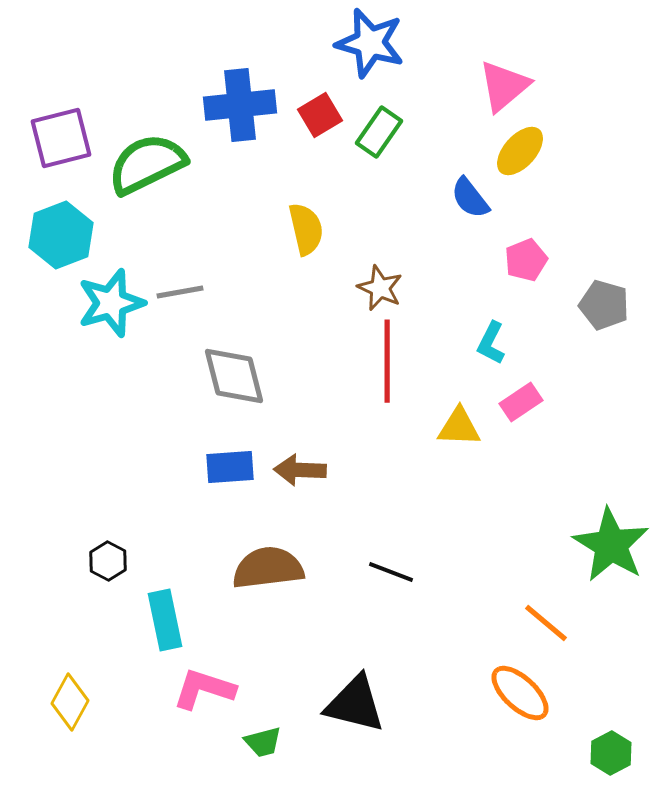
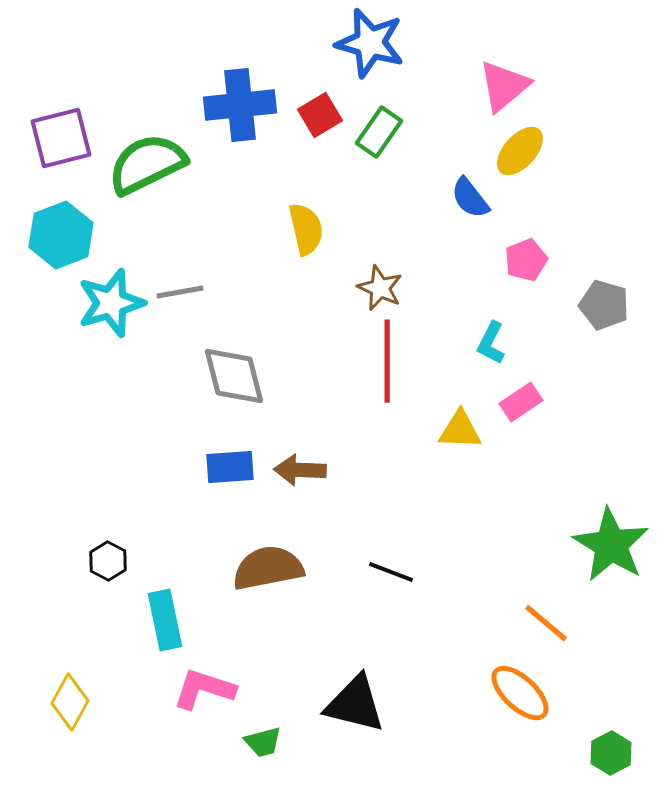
yellow triangle: moved 1 px right, 3 px down
brown semicircle: rotated 4 degrees counterclockwise
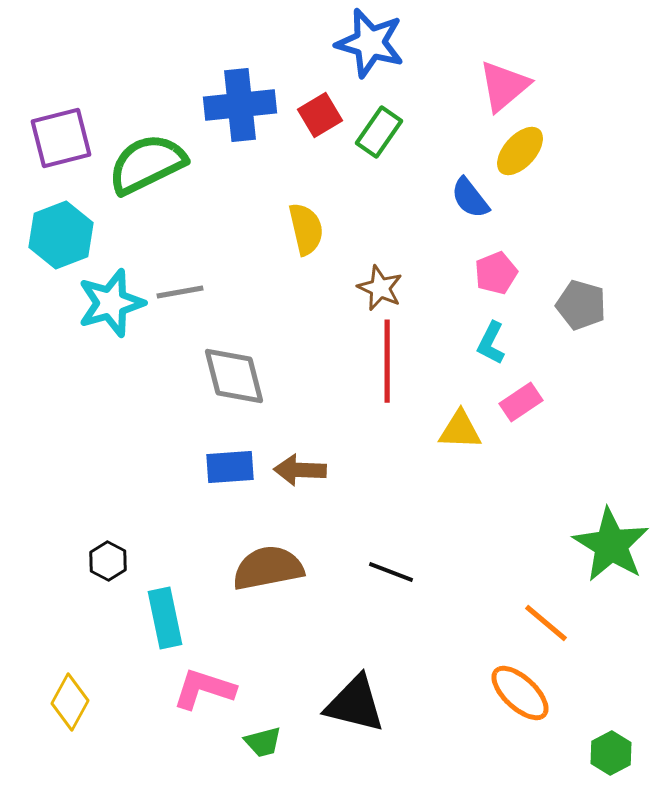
pink pentagon: moved 30 px left, 13 px down
gray pentagon: moved 23 px left
cyan rectangle: moved 2 px up
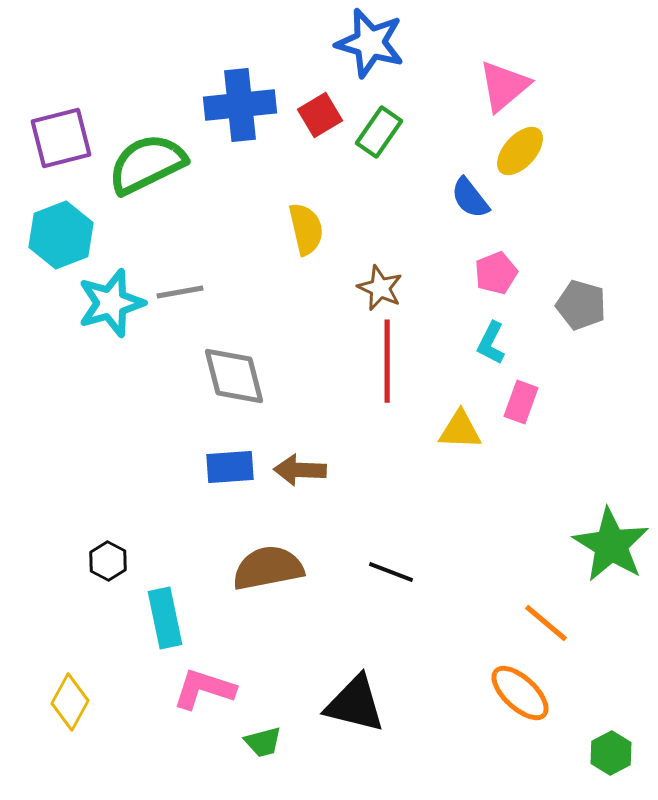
pink rectangle: rotated 36 degrees counterclockwise
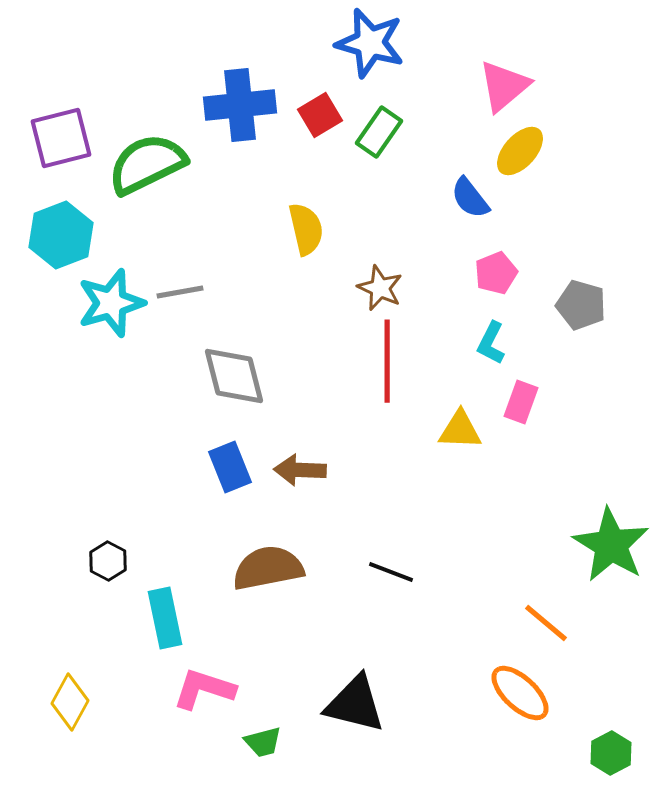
blue rectangle: rotated 72 degrees clockwise
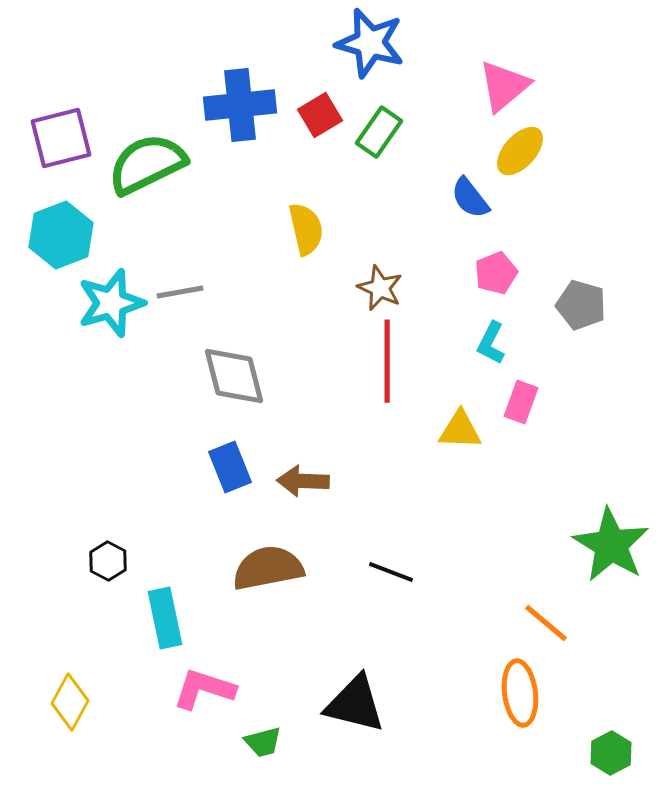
brown arrow: moved 3 px right, 11 px down
orange ellipse: rotated 40 degrees clockwise
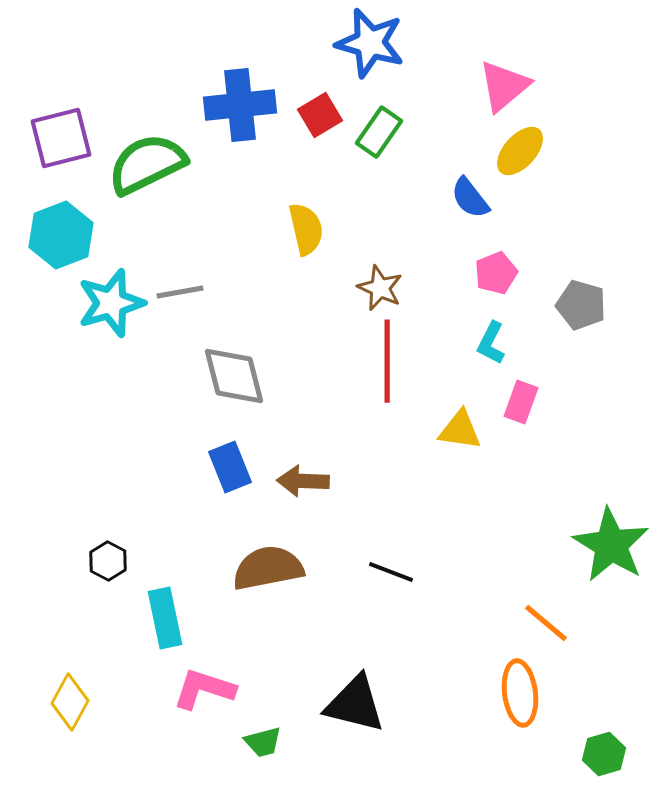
yellow triangle: rotated 6 degrees clockwise
green hexagon: moved 7 px left, 1 px down; rotated 12 degrees clockwise
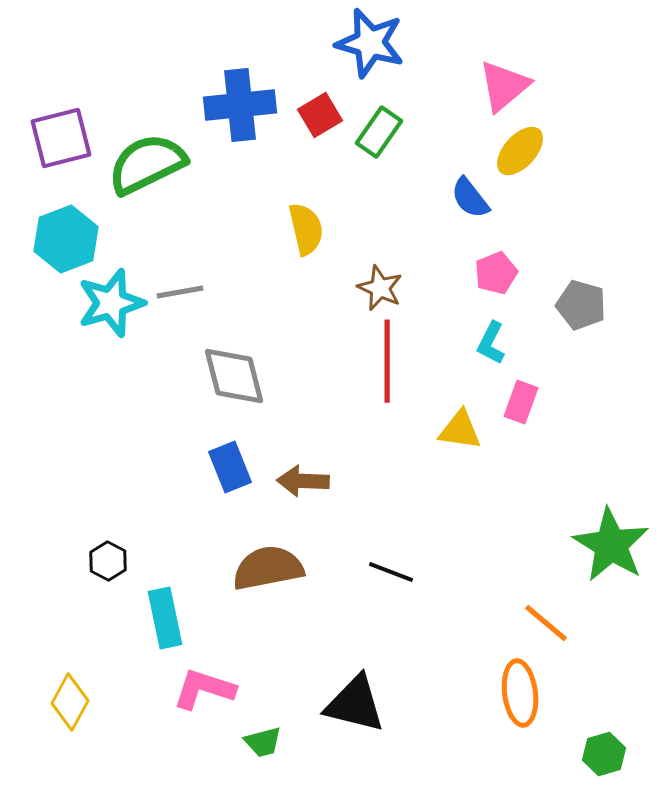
cyan hexagon: moved 5 px right, 4 px down
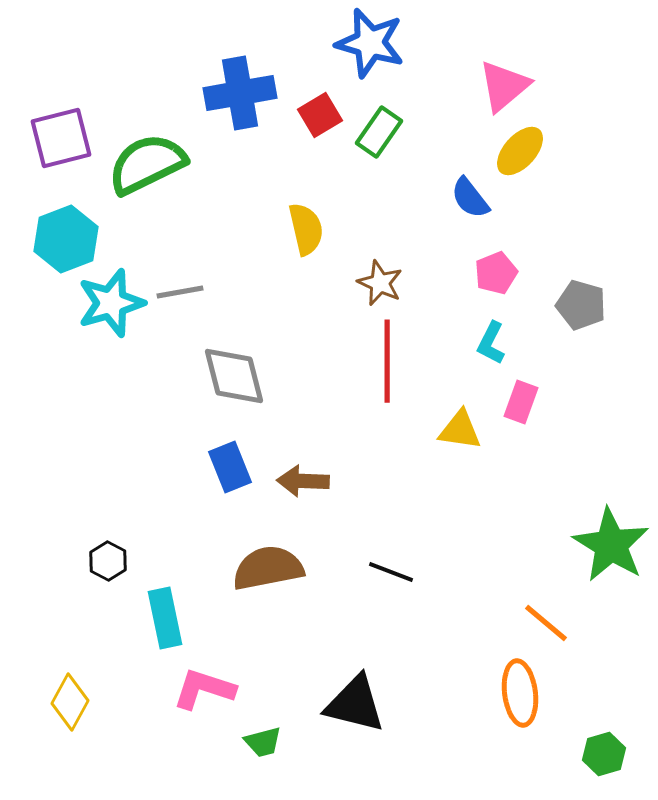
blue cross: moved 12 px up; rotated 4 degrees counterclockwise
brown star: moved 5 px up
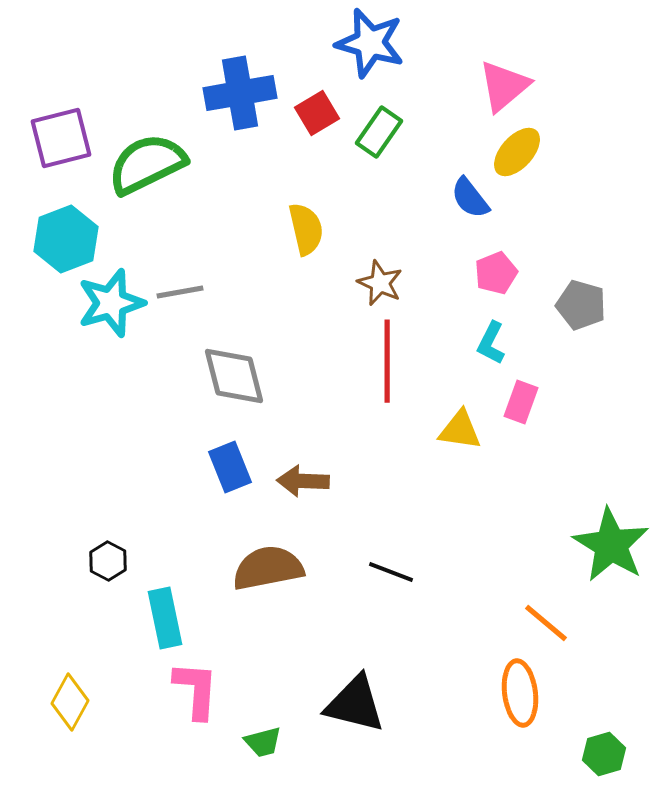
red square: moved 3 px left, 2 px up
yellow ellipse: moved 3 px left, 1 px down
pink L-shape: moved 8 px left, 1 px down; rotated 76 degrees clockwise
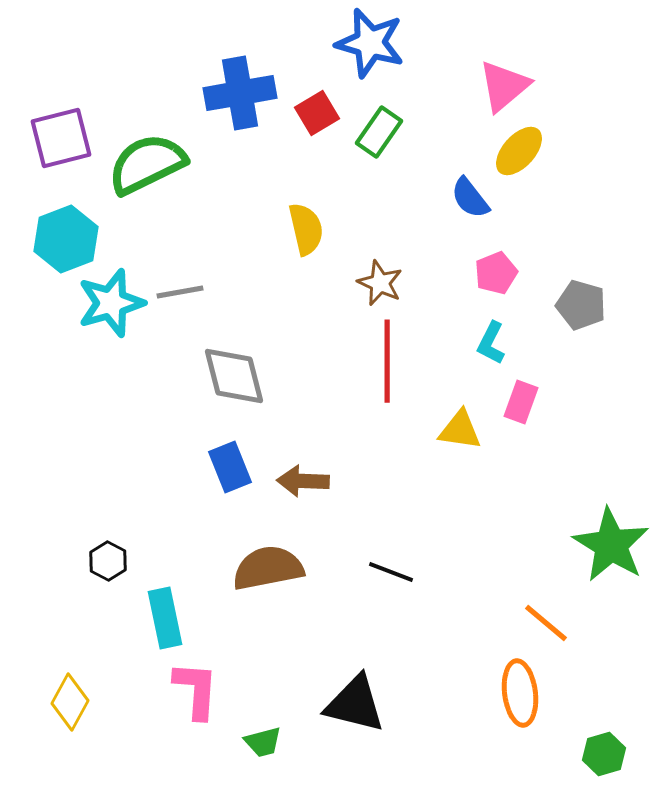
yellow ellipse: moved 2 px right, 1 px up
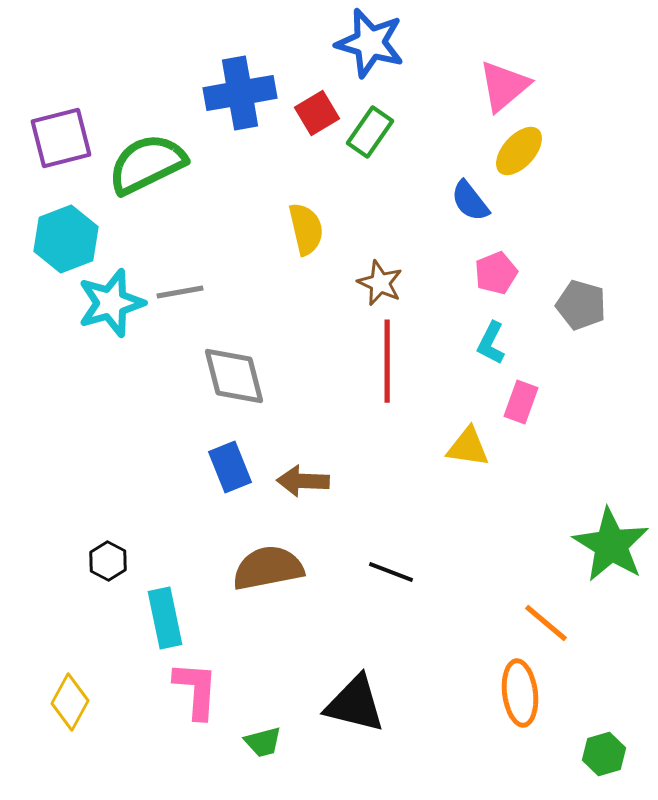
green rectangle: moved 9 px left
blue semicircle: moved 3 px down
yellow triangle: moved 8 px right, 17 px down
